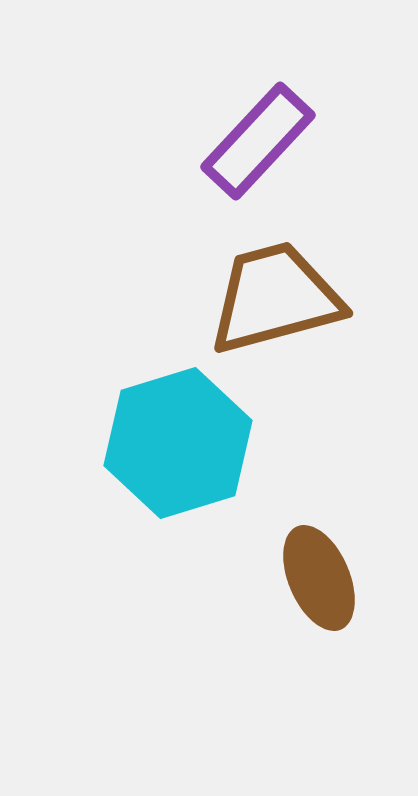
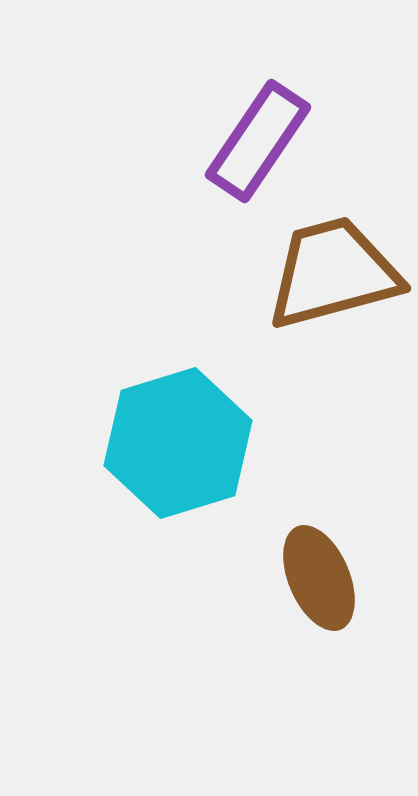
purple rectangle: rotated 9 degrees counterclockwise
brown trapezoid: moved 58 px right, 25 px up
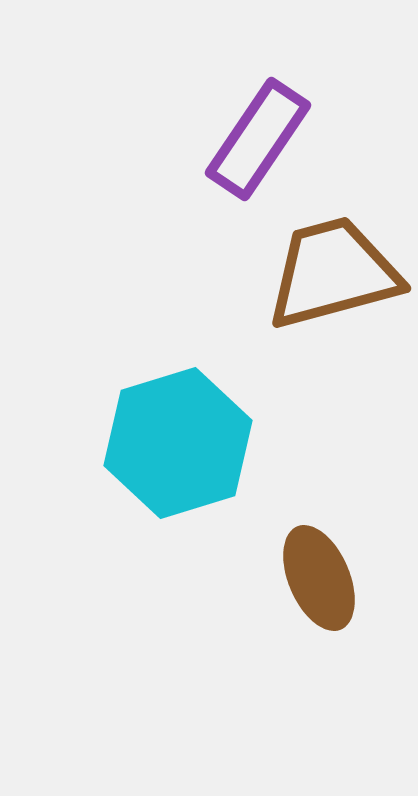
purple rectangle: moved 2 px up
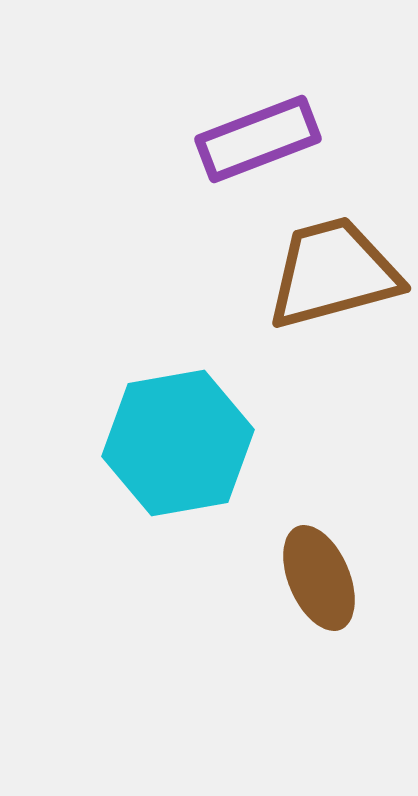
purple rectangle: rotated 35 degrees clockwise
cyan hexagon: rotated 7 degrees clockwise
